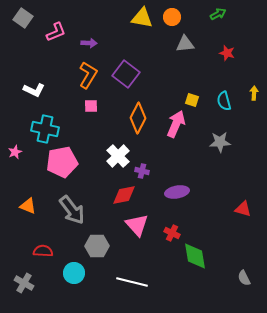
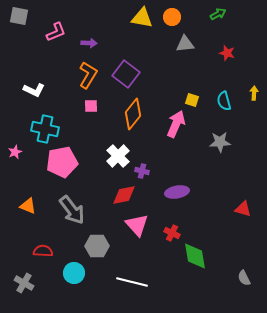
gray square: moved 4 px left, 2 px up; rotated 24 degrees counterclockwise
orange diamond: moved 5 px left, 4 px up; rotated 12 degrees clockwise
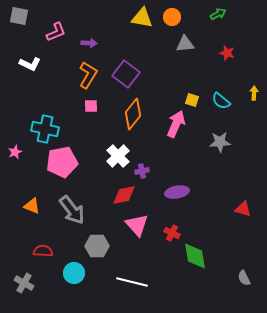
white L-shape: moved 4 px left, 26 px up
cyan semicircle: moved 3 px left; rotated 36 degrees counterclockwise
purple cross: rotated 24 degrees counterclockwise
orange triangle: moved 4 px right
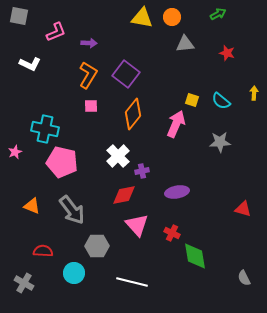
pink pentagon: rotated 24 degrees clockwise
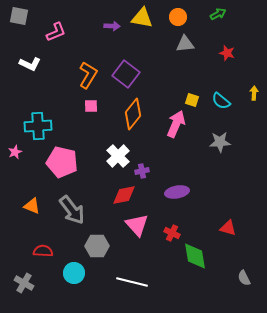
orange circle: moved 6 px right
purple arrow: moved 23 px right, 17 px up
cyan cross: moved 7 px left, 3 px up; rotated 16 degrees counterclockwise
red triangle: moved 15 px left, 19 px down
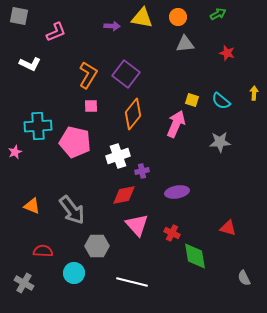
white cross: rotated 25 degrees clockwise
pink pentagon: moved 13 px right, 20 px up
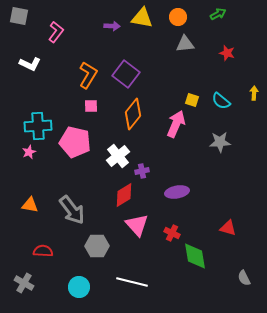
pink L-shape: rotated 30 degrees counterclockwise
pink star: moved 14 px right
white cross: rotated 20 degrees counterclockwise
red diamond: rotated 20 degrees counterclockwise
orange triangle: moved 2 px left, 1 px up; rotated 12 degrees counterclockwise
cyan circle: moved 5 px right, 14 px down
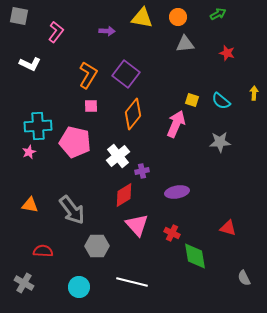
purple arrow: moved 5 px left, 5 px down
